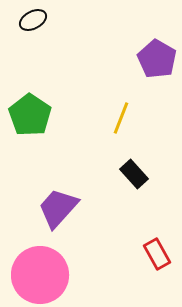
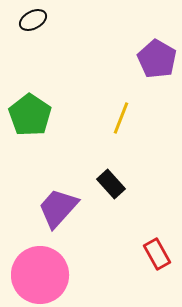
black rectangle: moved 23 px left, 10 px down
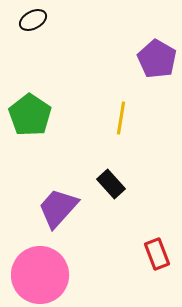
yellow line: rotated 12 degrees counterclockwise
red rectangle: rotated 8 degrees clockwise
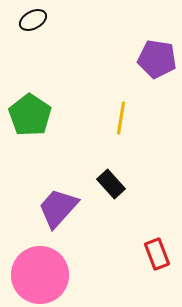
purple pentagon: rotated 21 degrees counterclockwise
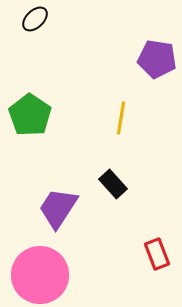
black ellipse: moved 2 px right, 1 px up; rotated 16 degrees counterclockwise
black rectangle: moved 2 px right
purple trapezoid: rotated 9 degrees counterclockwise
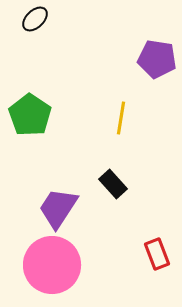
pink circle: moved 12 px right, 10 px up
